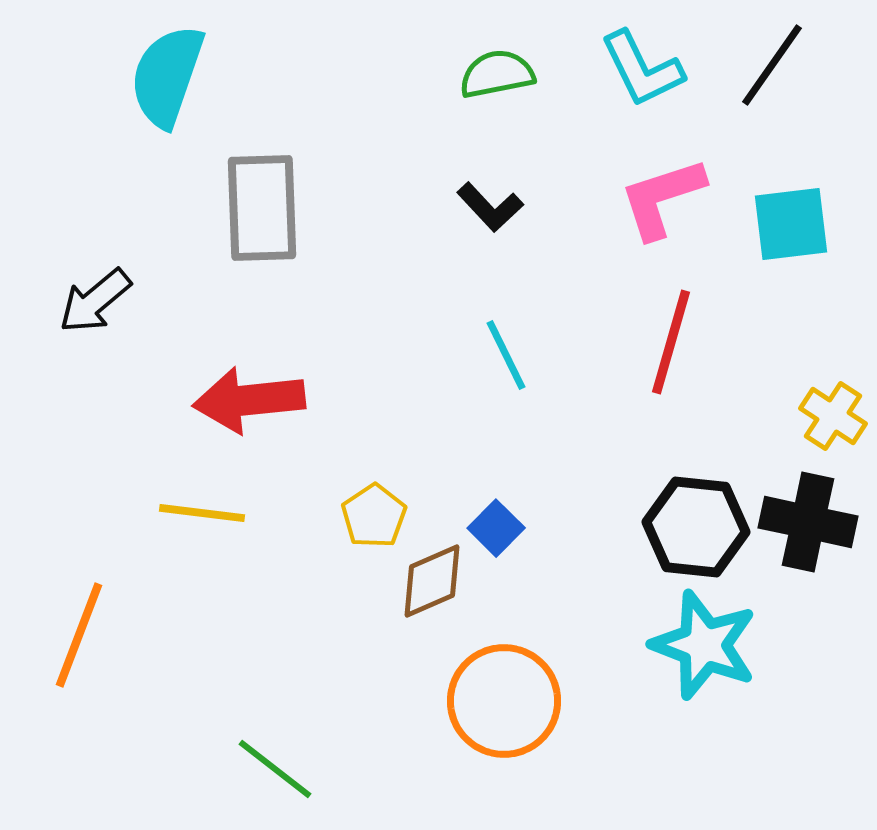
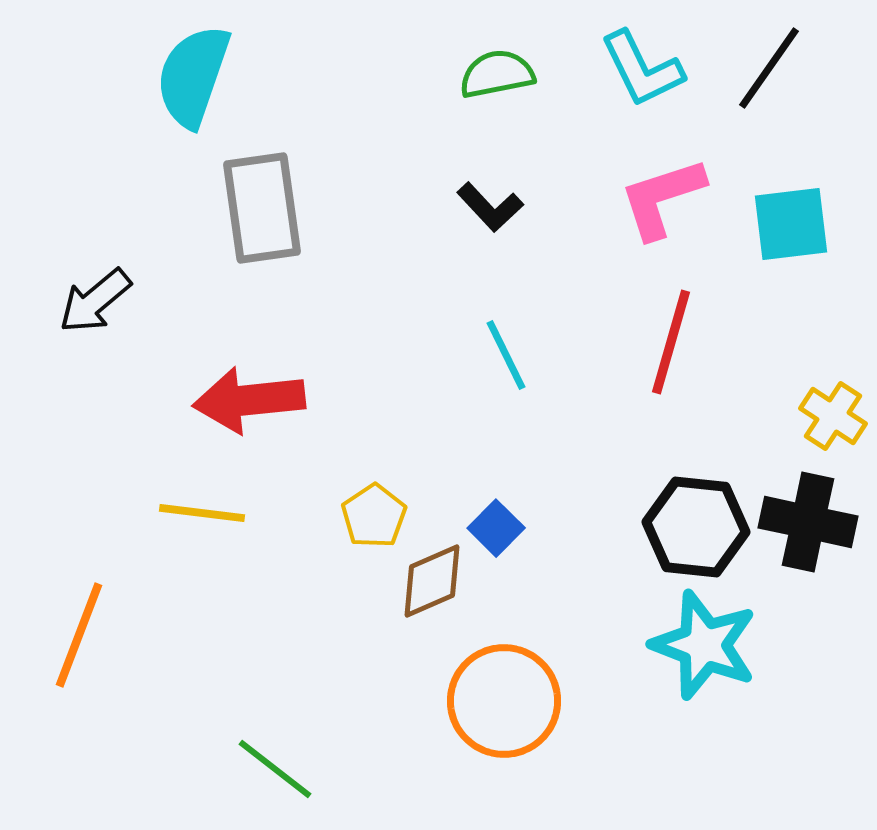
black line: moved 3 px left, 3 px down
cyan semicircle: moved 26 px right
gray rectangle: rotated 6 degrees counterclockwise
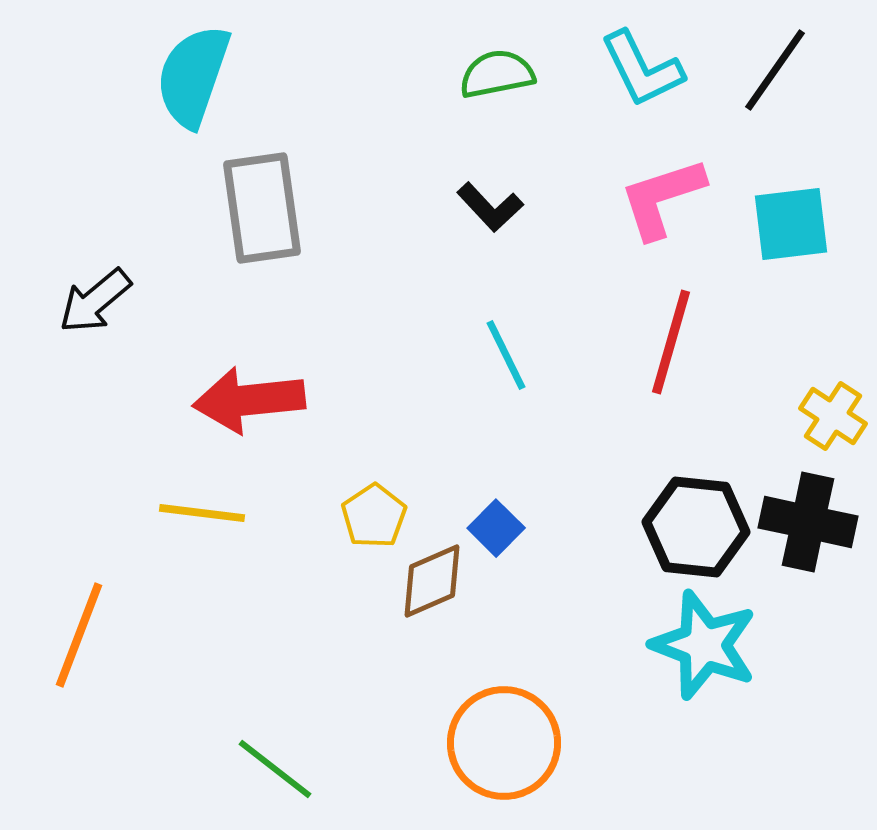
black line: moved 6 px right, 2 px down
orange circle: moved 42 px down
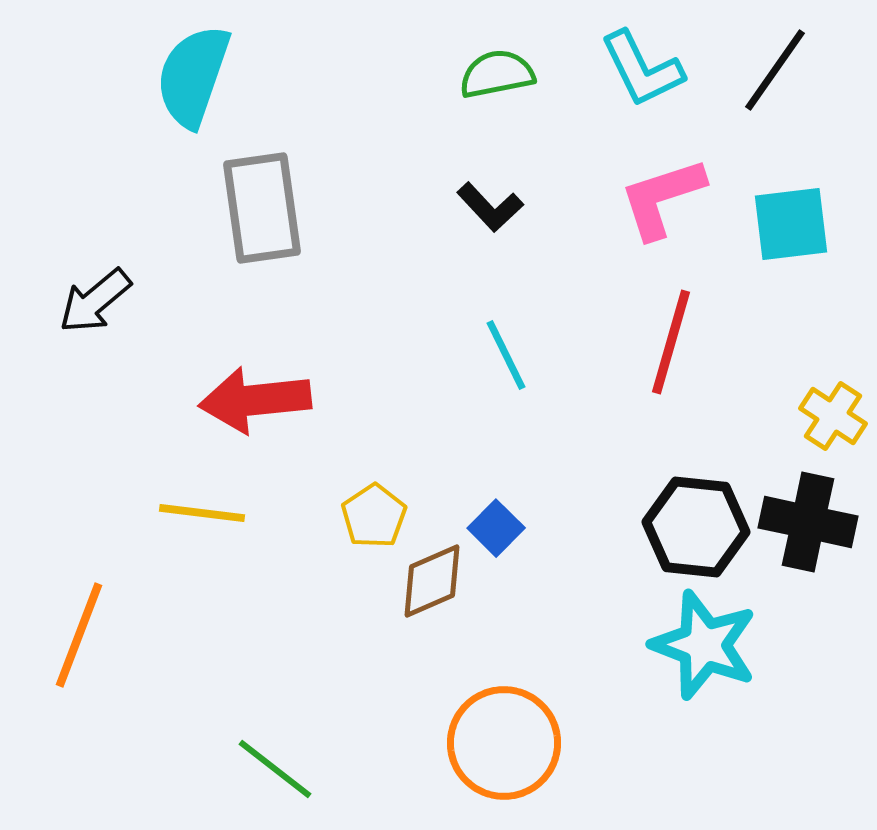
red arrow: moved 6 px right
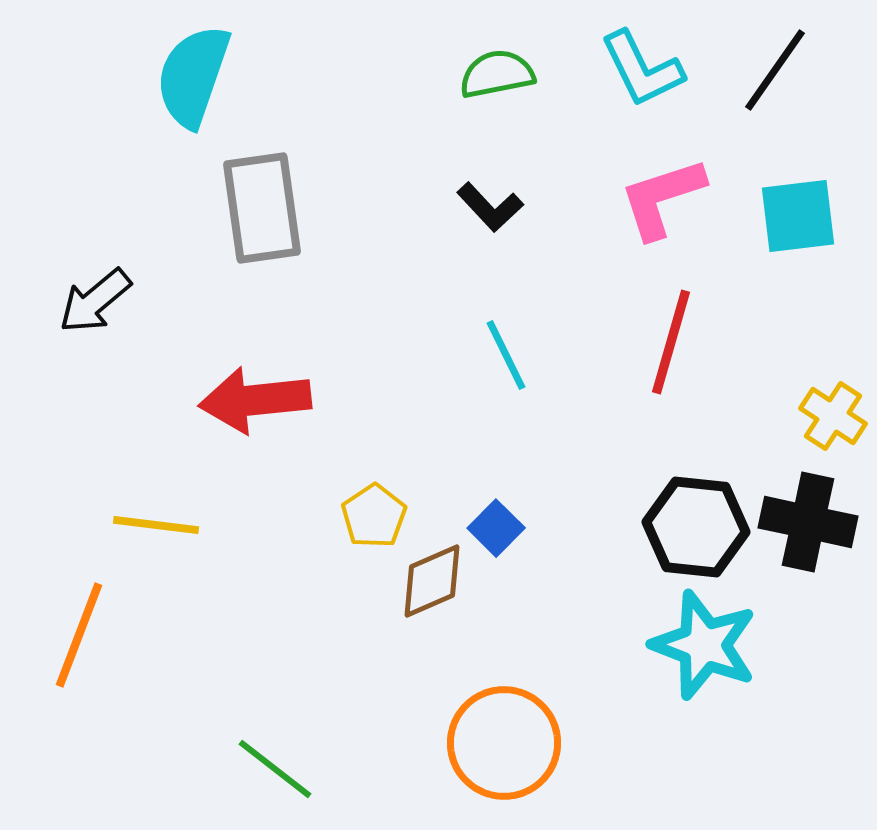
cyan square: moved 7 px right, 8 px up
yellow line: moved 46 px left, 12 px down
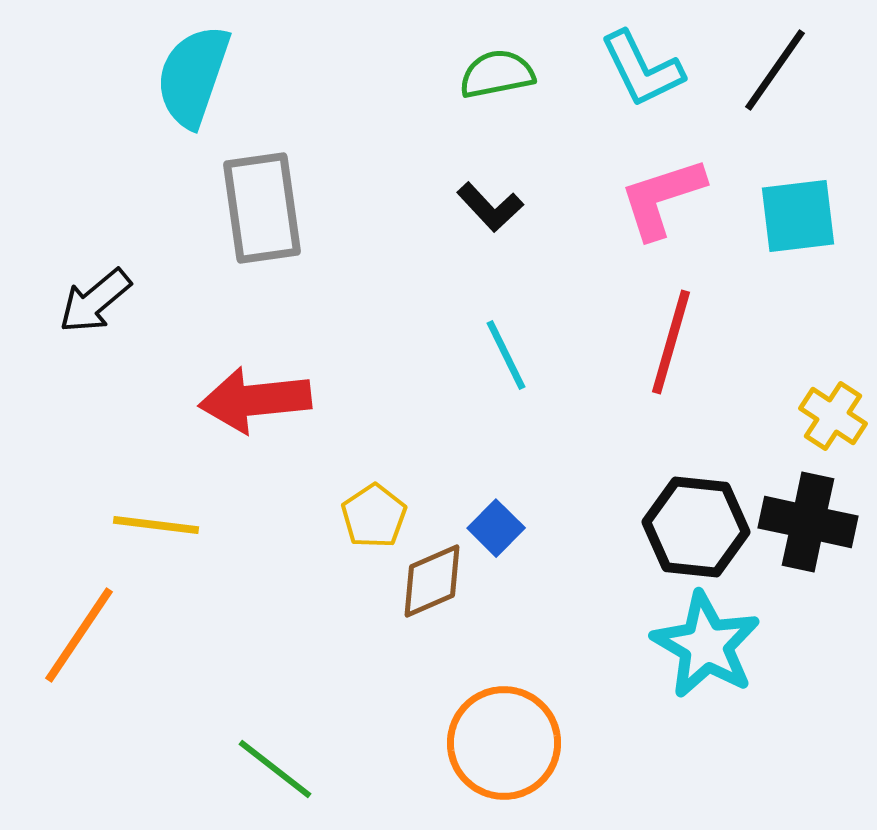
orange line: rotated 13 degrees clockwise
cyan star: moved 2 px right; rotated 9 degrees clockwise
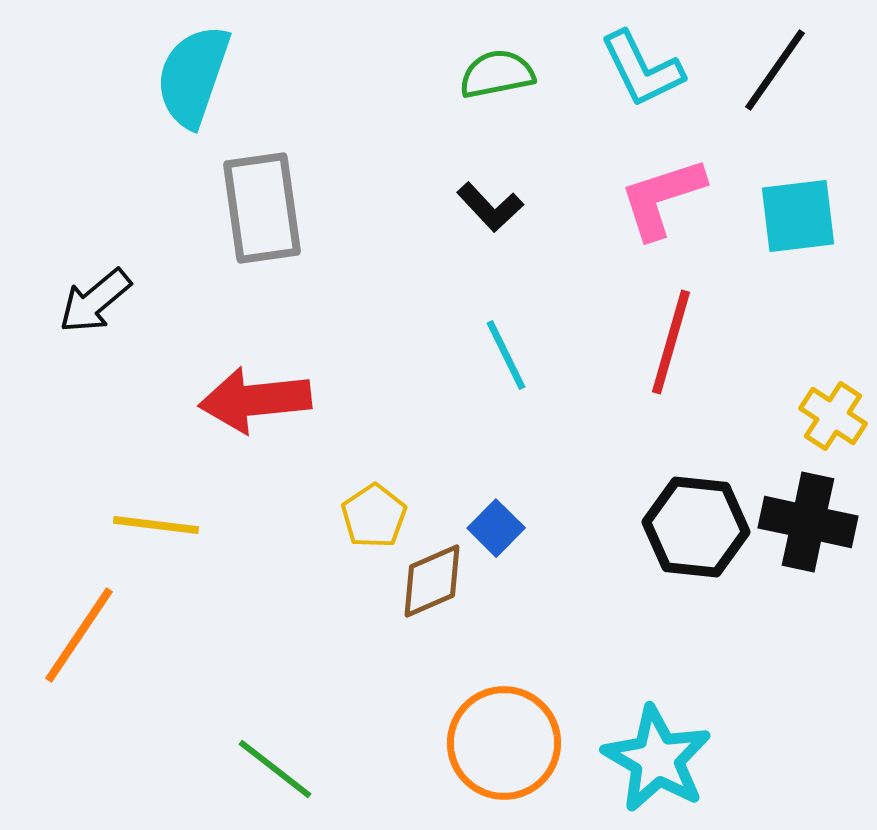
cyan star: moved 49 px left, 114 px down
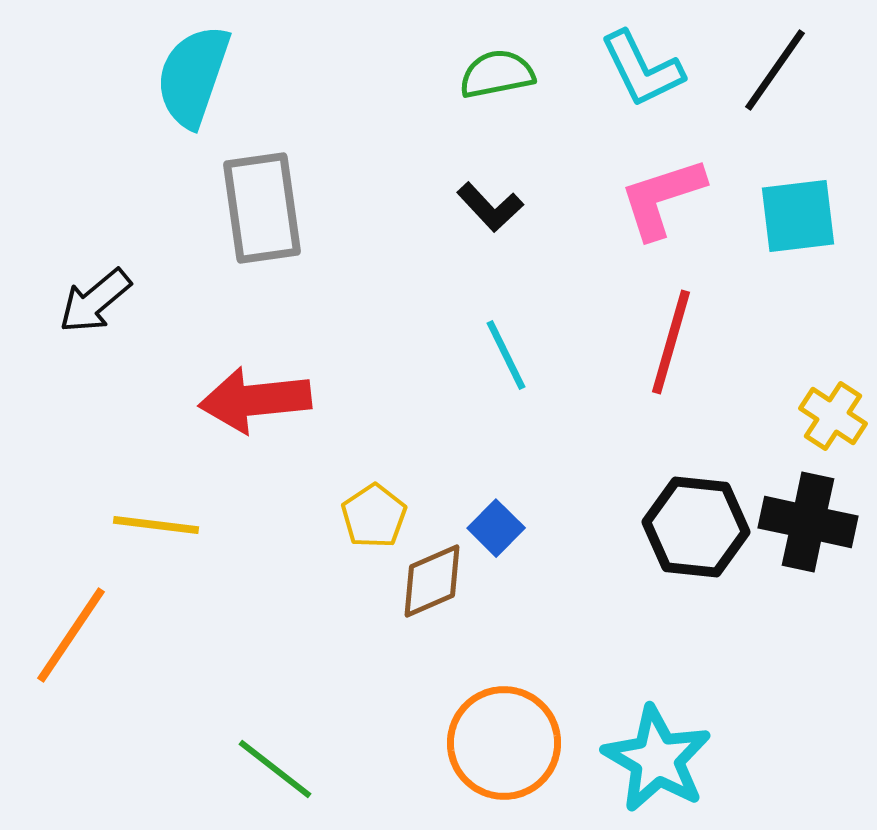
orange line: moved 8 px left
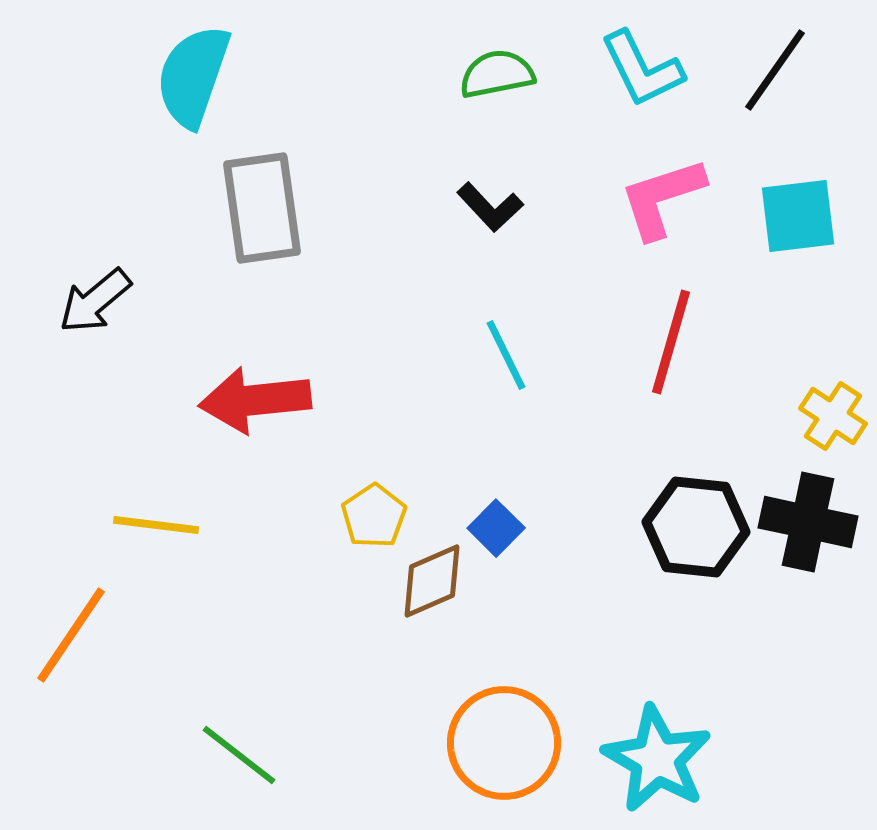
green line: moved 36 px left, 14 px up
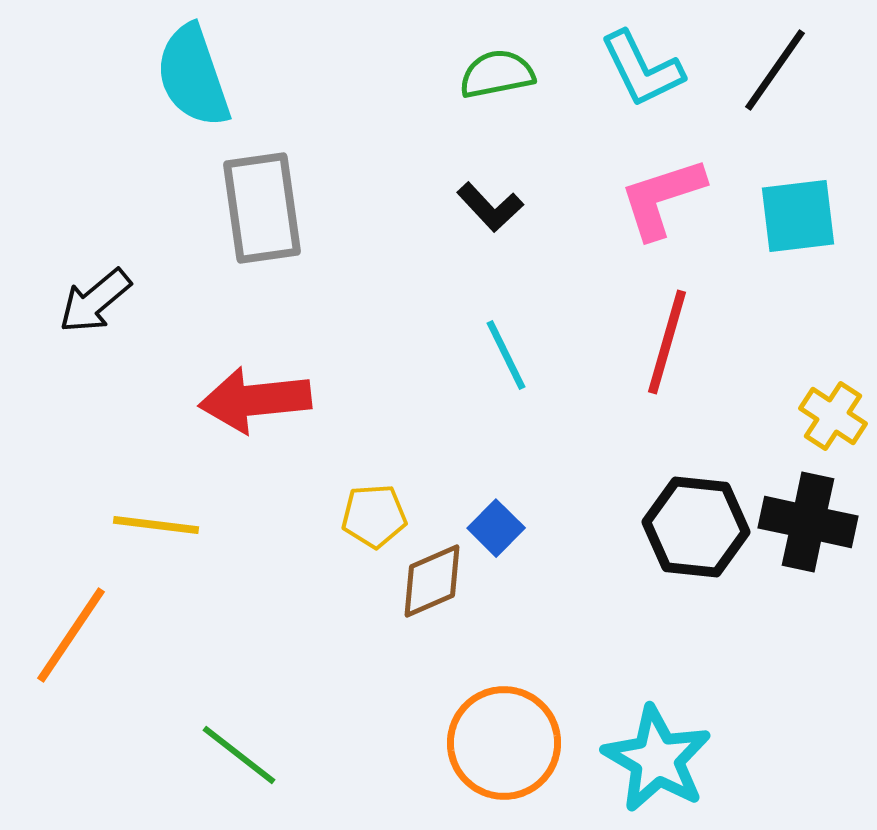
cyan semicircle: rotated 38 degrees counterclockwise
red line: moved 4 px left
yellow pentagon: rotated 30 degrees clockwise
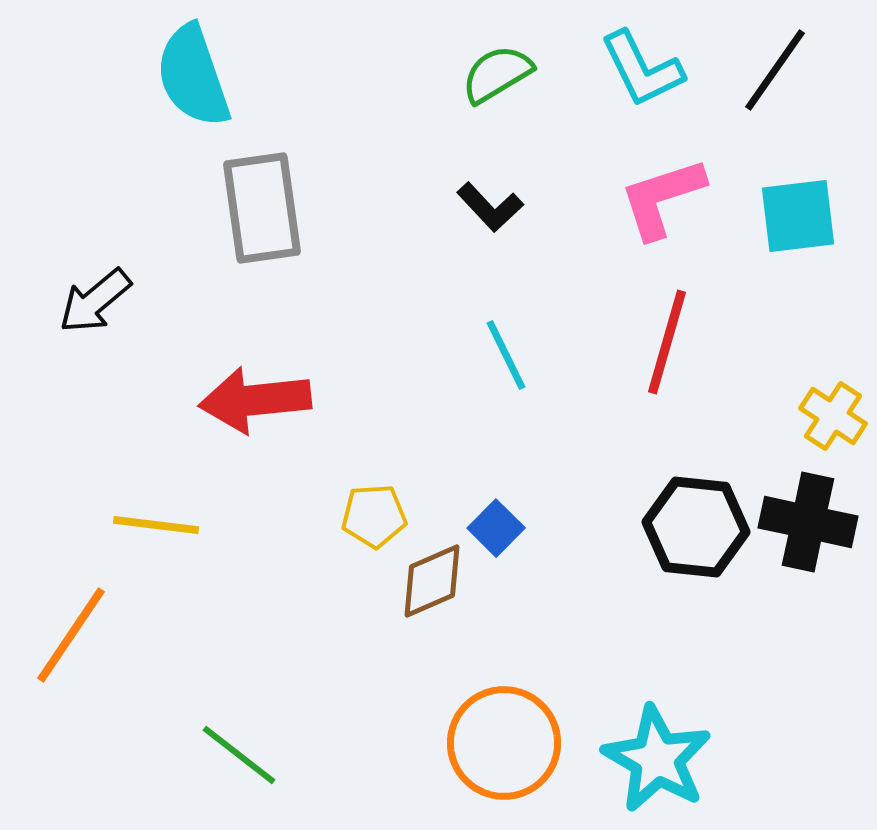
green semicircle: rotated 20 degrees counterclockwise
